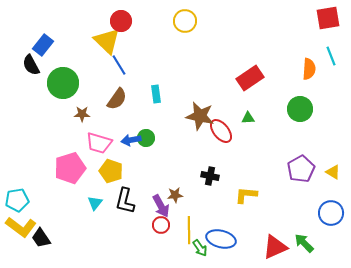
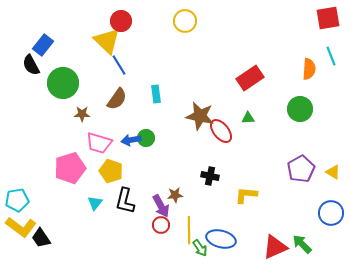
green arrow at (304, 243): moved 2 px left, 1 px down
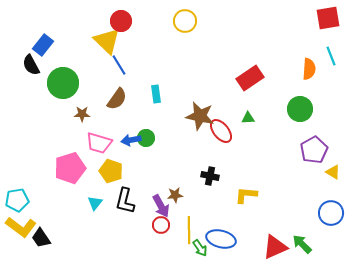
purple pentagon at (301, 169): moved 13 px right, 19 px up
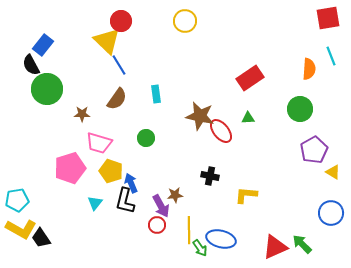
green circle at (63, 83): moved 16 px left, 6 px down
blue arrow at (131, 140): moved 43 px down; rotated 78 degrees clockwise
red circle at (161, 225): moved 4 px left
yellow L-shape at (21, 227): moved 2 px down; rotated 8 degrees counterclockwise
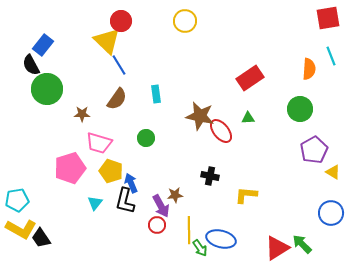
red triangle at (275, 247): moved 2 px right, 1 px down; rotated 8 degrees counterclockwise
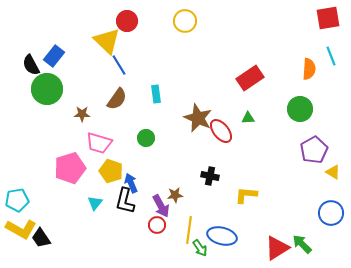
red circle at (121, 21): moved 6 px right
blue rectangle at (43, 45): moved 11 px right, 11 px down
brown star at (200, 116): moved 2 px left, 2 px down; rotated 12 degrees clockwise
yellow line at (189, 230): rotated 8 degrees clockwise
blue ellipse at (221, 239): moved 1 px right, 3 px up
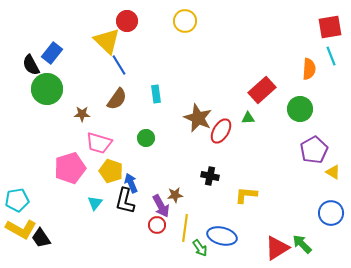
red square at (328, 18): moved 2 px right, 9 px down
blue rectangle at (54, 56): moved 2 px left, 3 px up
red rectangle at (250, 78): moved 12 px right, 12 px down; rotated 8 degrees counterclockwise
red ellipse at (221, 131): rotated 70 degrees clockwise
yellow line at (189, 230): moved 4 px left, 2 px up
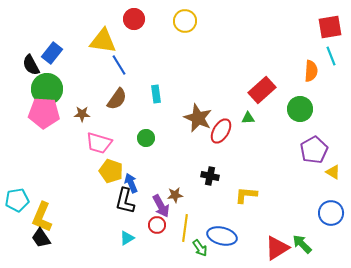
red circle at (127, 21): moved 7 px right, 2 px up
yellow triangle at (107, 41): moved 4 px left; rotated 36 degrees counterclockwise
orange semicircle at (309, 69): moved 2 px right, 2 px down
pink pentagon at (70, 168): moved 26 px left, 55 px up; rotated 20 degrees clockwise
cyan triangle at (95, 203): moved 32 px right, 35 px down; rotated 21 degrees clockwise
yellow L-shape at (21, 229): moved 21 px right, 12 px up; rotated 84 degrees clockwise
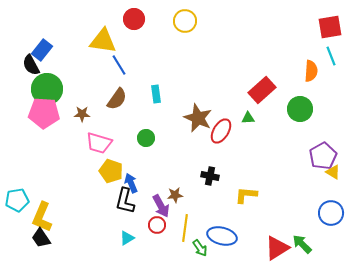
blue rectangle at (52, 53): moved 10 px left, 3 px up
purple pentagon at (314, 150): moved 9 px right, 6 px down
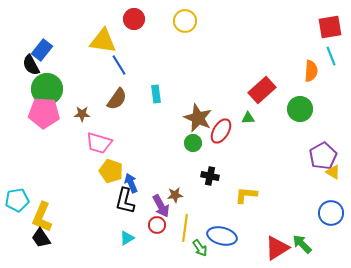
green circle at (146, 138): moved 47 px right, 5 px down
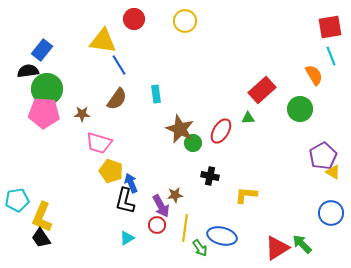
black semicircle at (31, 65): moved 3 px left, 6 px down; rotated 110 degrees clockwise
orange semicircle at (311, 71): moved 3 px right, 4 px down; rotated 35 degrees counterclockwise
brown star at (198, 118): moved 18 px left, 11 px down
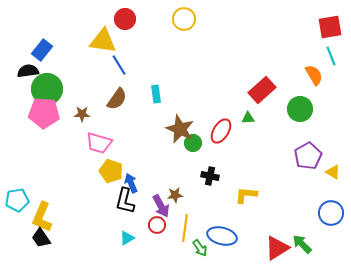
red circle at (134, 19): moved 9 px left
yellow circle at (185, 21): moved 1 px left, 2 px up
purple pentagon at (323, 156): moved 15 px left
